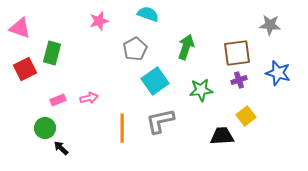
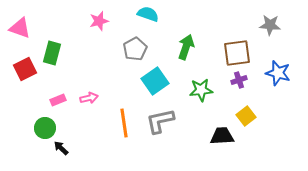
orange line: moved 2 px right, 5 px up; rotated 8 degrees counterclockwise
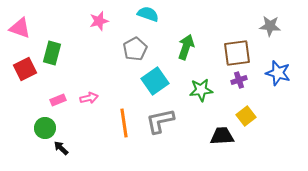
gray star: moved 1 px down
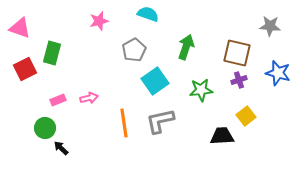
gray pentagon: moved 1 px left, 1 px down
brown square: rotated 20 degrees clockwise
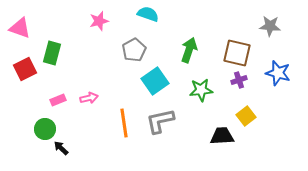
green arrow: moved 3 px right, 3 px down
green circle: moved 1 px down
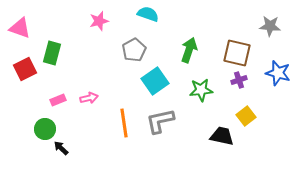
black trapezoid: rotated 15 degrees clockwise
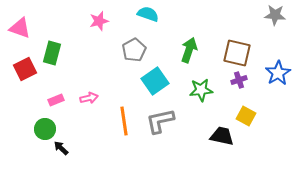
gray star: moved 5 px right, 11 px up
blue star: rotated 25 degrees clockwise
pink rectangle: moved 2 px left
yellow square: rotated 24 degrees counterclockwise
orange line: moved 2 px up
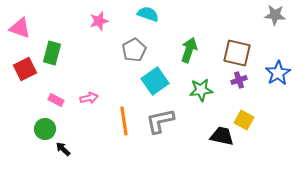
pink rectangle: rotated 49 degrees clockwise
yellow square: moved 2 px left, 4 px down
black arrow: moved 2 px right, 1 px down
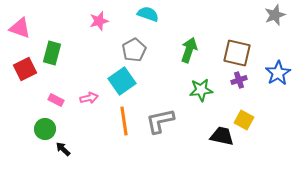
gray star: rotated 25 degrees counterclockwise
cyan square: moved 33 px left
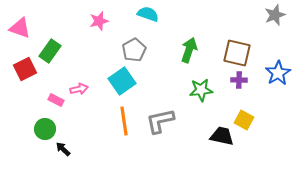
green rectangle: moved 2 px left, 2 px up; rotated 20 degrees clockwise
purple cross: rotated 21 degrees clockwise
pink arrow: moved 10 px left, 9 px up
